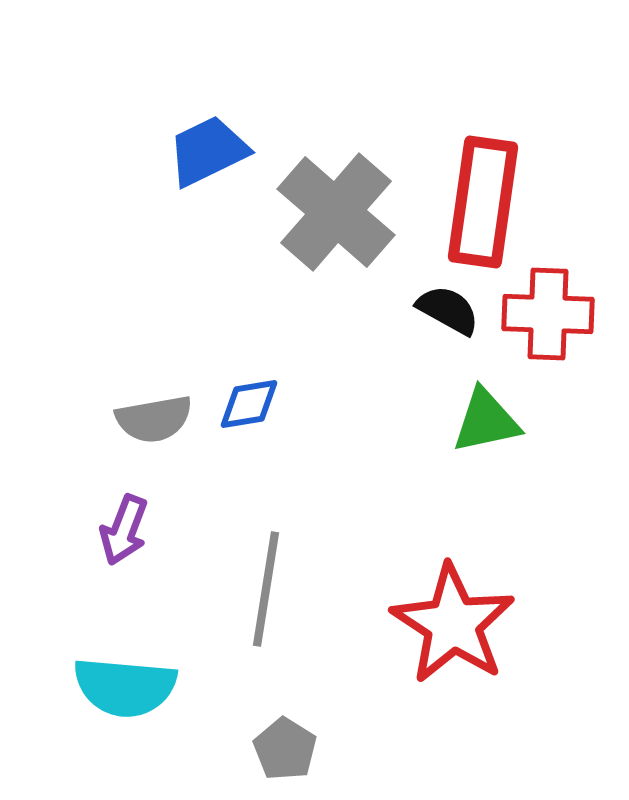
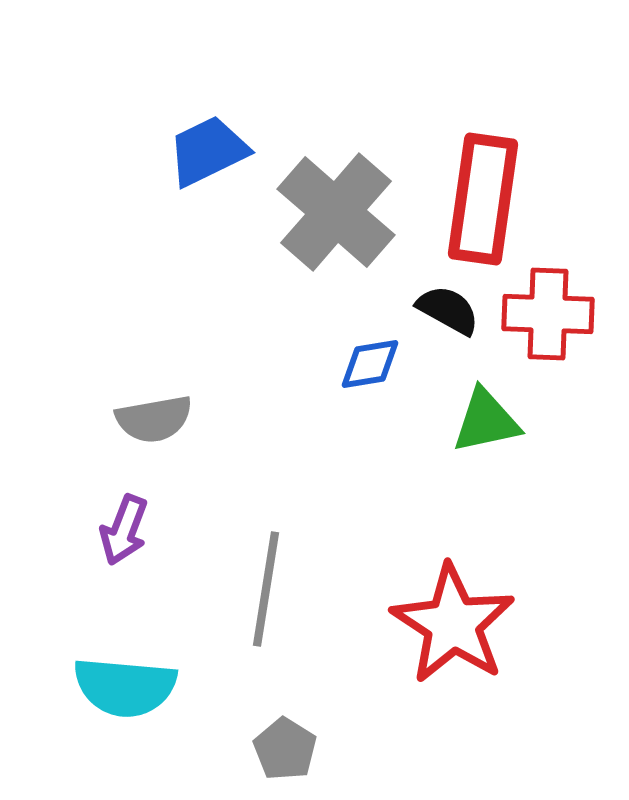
red rectangle: moved 3 px up
blue diamond: moved 121 px right, 40 px up
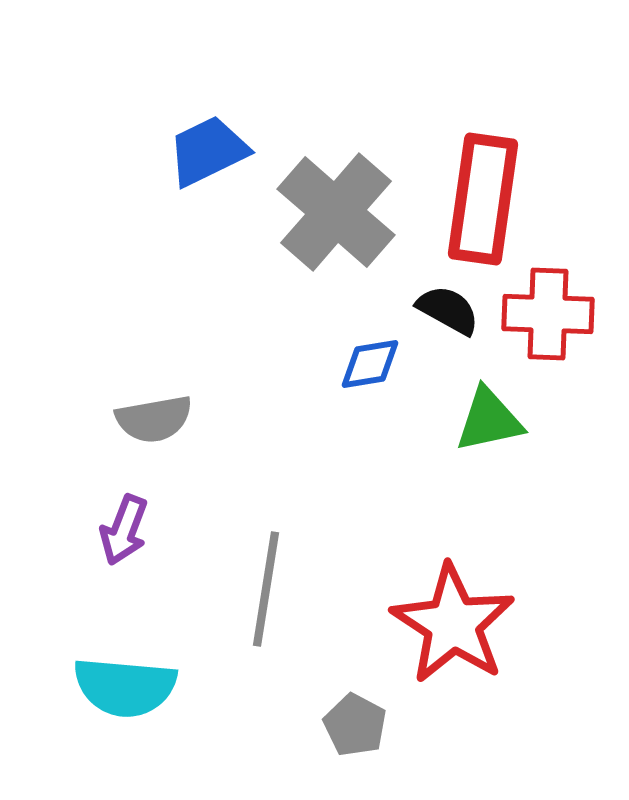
green triangle: moved 3 px right, 1 px up
gray pentagon: moved 70 px right, 24 px up; rotated 4 degrees counterclockwise
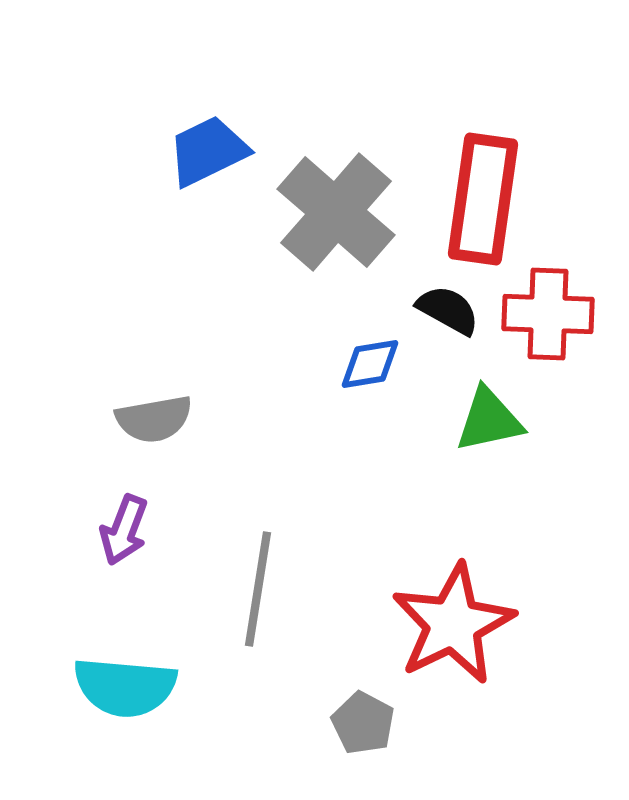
gray line: moved 8 px left
red star: rotated 13 degrees clockwise
gray pentagon: moved 8 px right, 2 px up
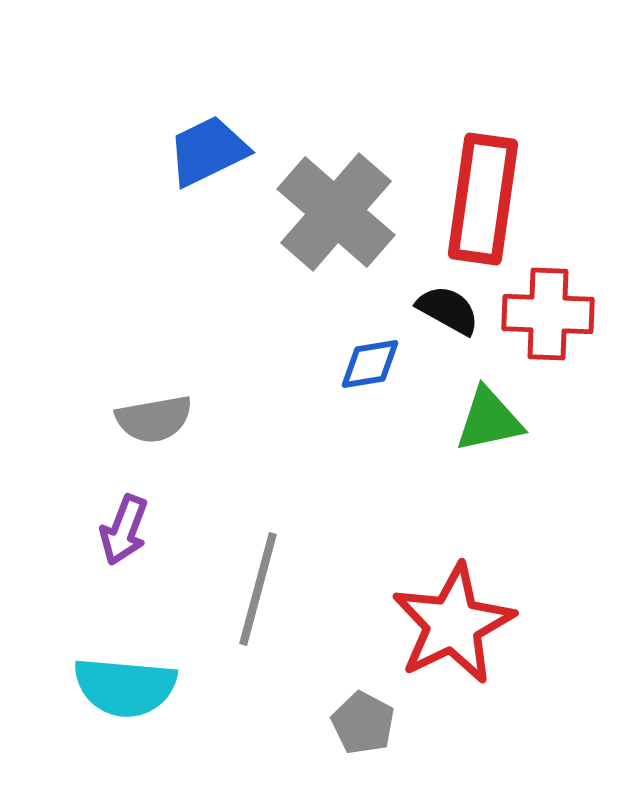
gray line: rotated 6 degrees clockwise
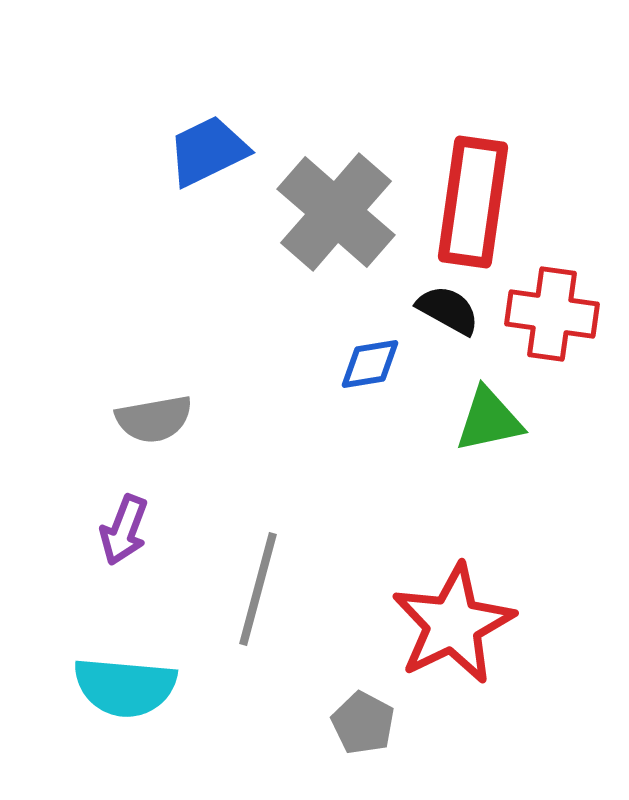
red rectangle: moved 10 px left, 3 px down
red cross: moved 4 px right; rotated 6 degrees clockwise
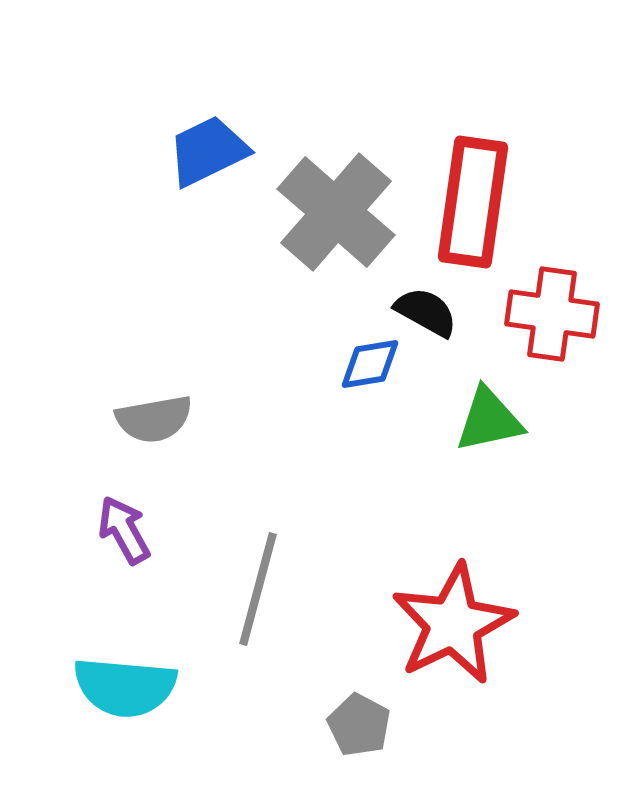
black semicircle: moved 22 px left, 2 px down
purple arrow: rotated 130 degrees clockwise
gray pentagon: moved 4 px left, 2 px down
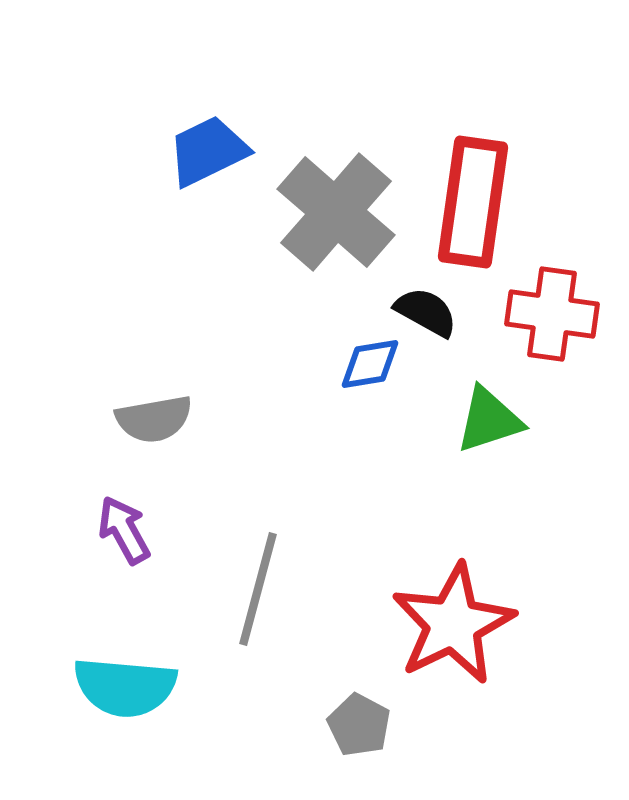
green triangle: rotated 6 degrees counterclockwise
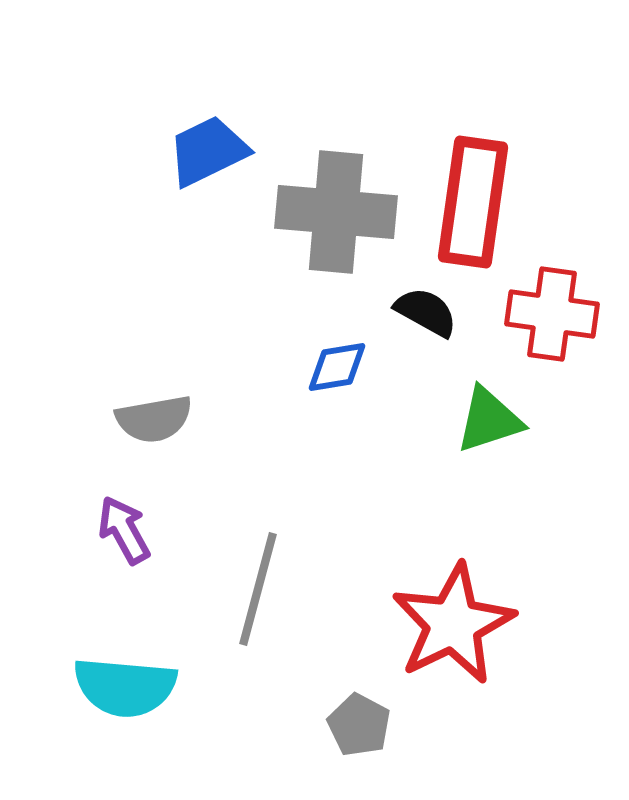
gray cross: rotated 36 degrees counterclockwise
blue diamond: moved 33 px left, 3 px down
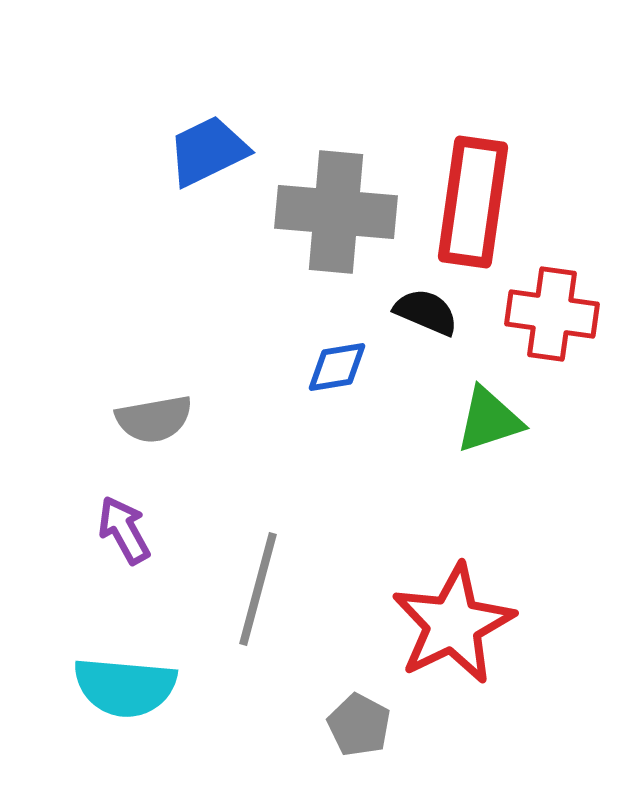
black semicircle: rotated 6 degrees counterclockwise
